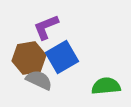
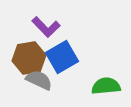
purple L-shape: rotated 112 degrees counterclockwise
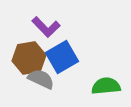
gray semicircle: moved 2 px right, 1 px up
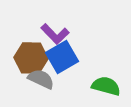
purple L-shape: moved 9 px right, 7 px down
brown hexagon: moved 2 px right; rotated 12 degrees clockwise
green semicircle: rotated 20 degrees clockwise
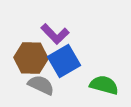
blue square: moved 2 px right, 4 px down
gray semicircle: moved 6 px down
green semicircle: moved 2 px left, 1 px up
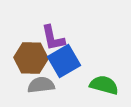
purple L-shape: moved 2 px left, 4 px down; rotated 32 degrees clockwise
gray semicircle: rotated 32 degrees counterclockwise
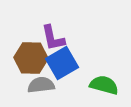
blue square: moved 2 px left, 2 px down
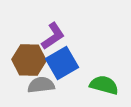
purple L-shape: moved 2 px up; rotated 112 degrees counterclockwise
brown hexagon: moved 2 px left, 2 px down
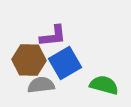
purple L-shape: rotated 28 degrees clockwise
blue square: moved 3 px right
